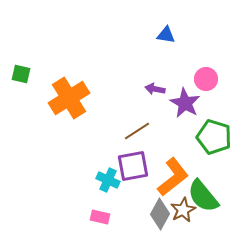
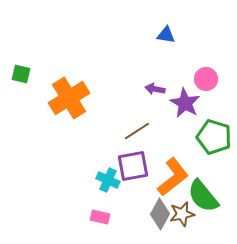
brown star: moved 1 px left, 4 px down; rotated 15 degrees clockwise
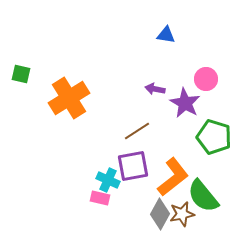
pink rectangle: moved 19 px up
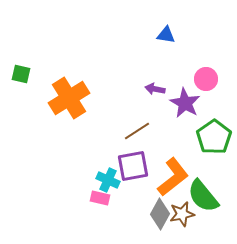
green pentagon: rotated 20 degrees clockwise
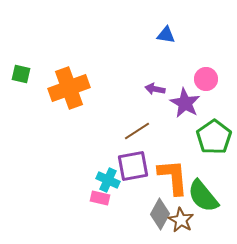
orange cross: moved 10 px up; rotated 12 degrees clockwise
orange L-shape: rotated 57 degrees counterclockwise
brown star: moved 1 px left, 6 px down; rotated 30 degrees counterclockwise
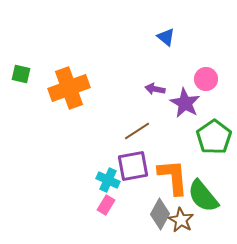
blue triangle: moved 2 px down; rotated 30 degrees clockwise
pink rectangle: moved 6 px right, 7 px down; rotated 72 degrees counterclockwise
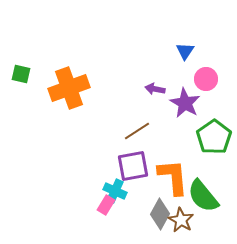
blue triangle: moved 19 px right, 14 px down; rotated 24 degrees clockwise
cyan cross: moved 7 px right, 11 px down
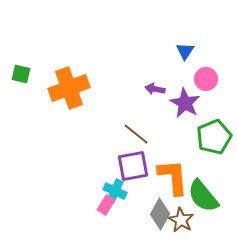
brown line: moved 1 px left, 3 px down; rotated 72 degrees clockwise
green pentagon: rotated 12 degrees clockwise
